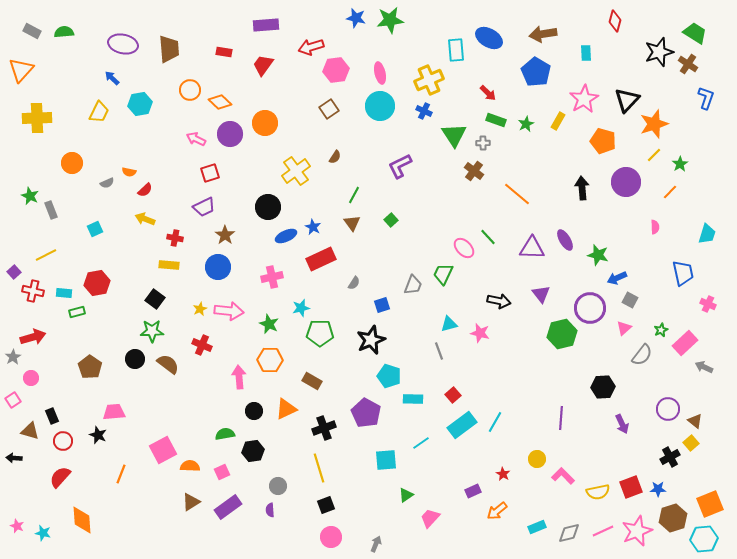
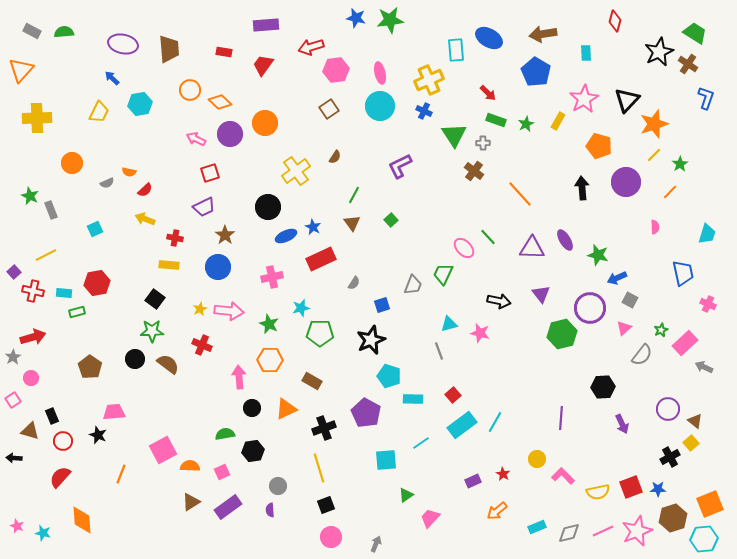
black star at (659, 52): rotated 8 degrees counterclockwise
orange pentagon at (603, 141): moved 4 px left, 5 px down
orange line at (517, 194): moved 3 px right; rotated 8 degrees clockwise
black circle at (254, 411): moved 2 px left, 3 px up
purple rectangle at (473, 491): moved 10 px up
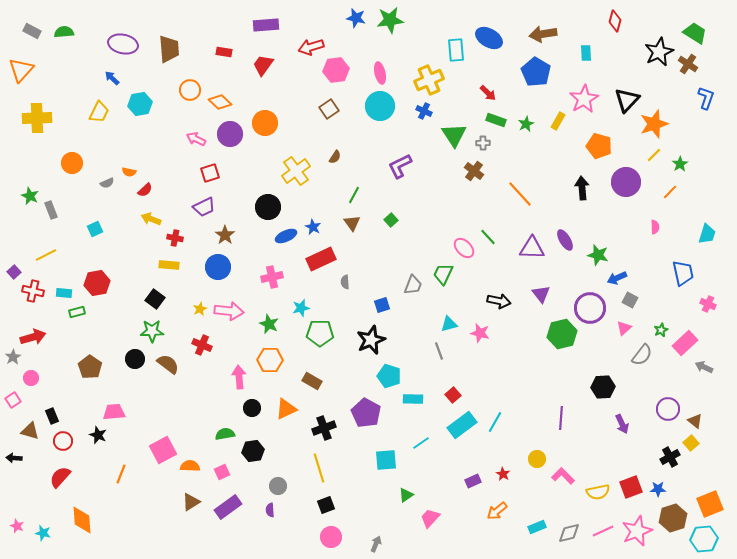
yellow arrow at (145, 219): moved 6 px right
gray semicircle at (354, 283): moved 9 px left, 1 px up; rotated 144 degrees clockwise
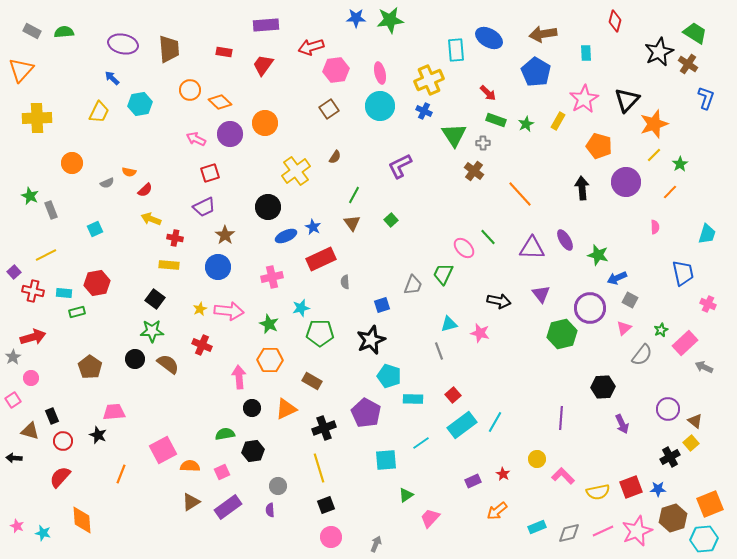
blue star at (356, 18): rotated 12 degrees counterclockwise
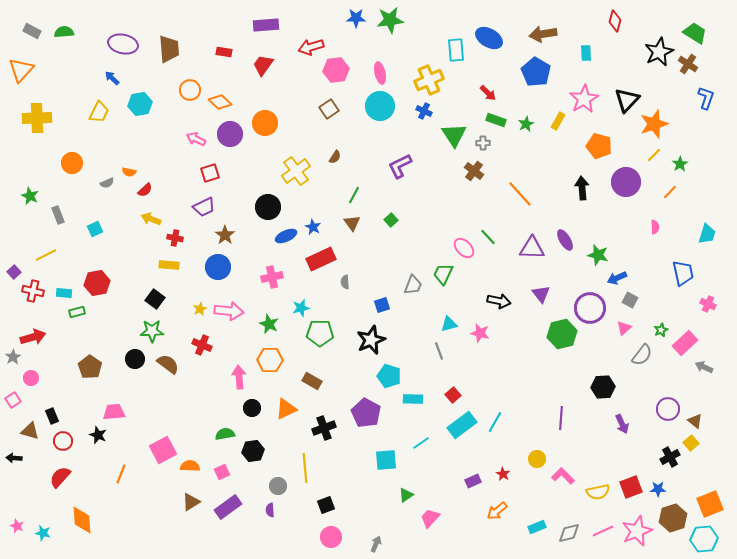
gray rectangle at (51, 210): moved 7 px right, 5 px down
yellow line at (319, 468): moved 14 px left; rotated 12 degrees clockwise
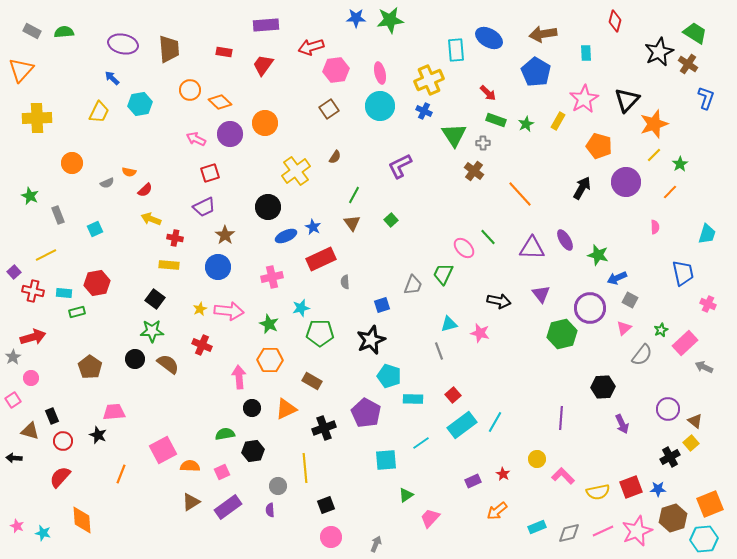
black arrow at (582, 188): rotated 35 degrees clockwise
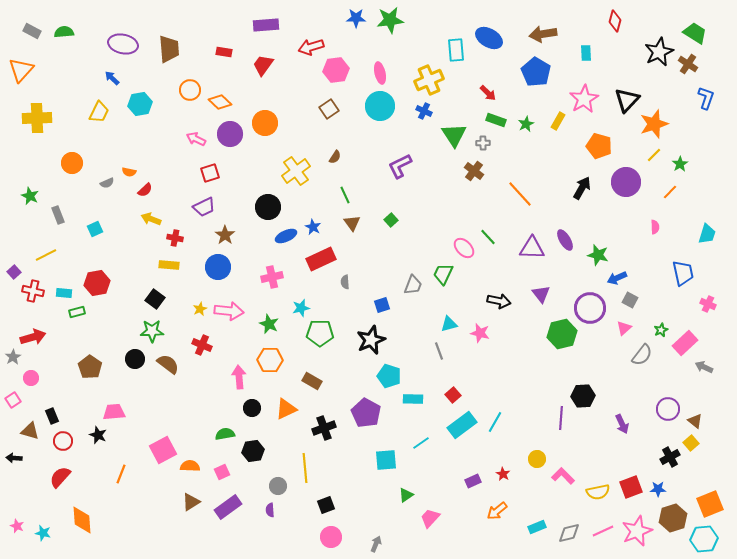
green line at (354, 195): moved 9 px left; rotated 54 degrees counterclockwise
black hexagon at (603, 387): moved 20 px left, 9 px down
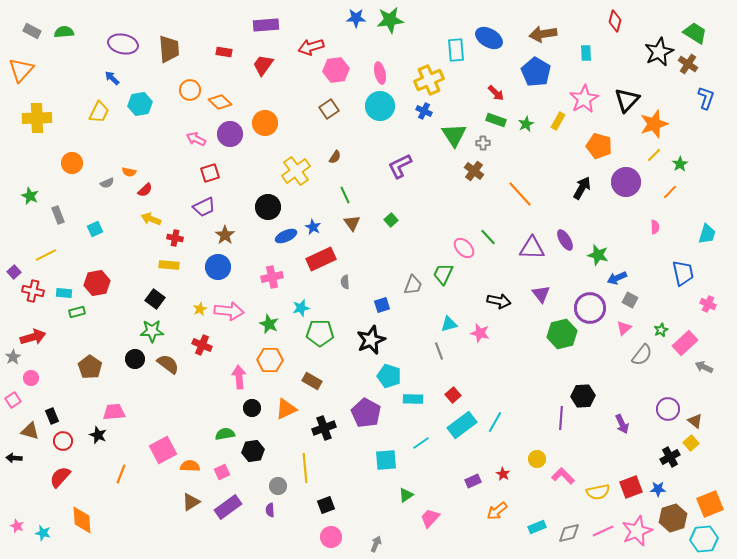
red arrow at (488, 93): moved 8 px right
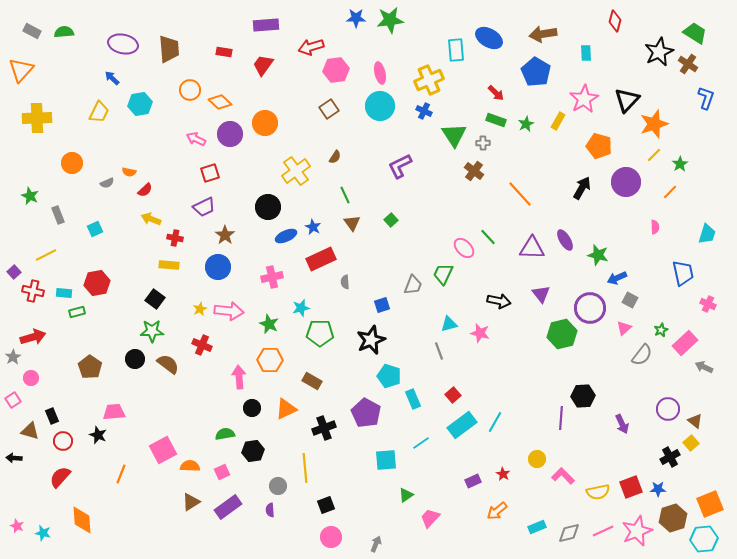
cyan rectangle at (413, 399): rotated 66 degrees clockwise
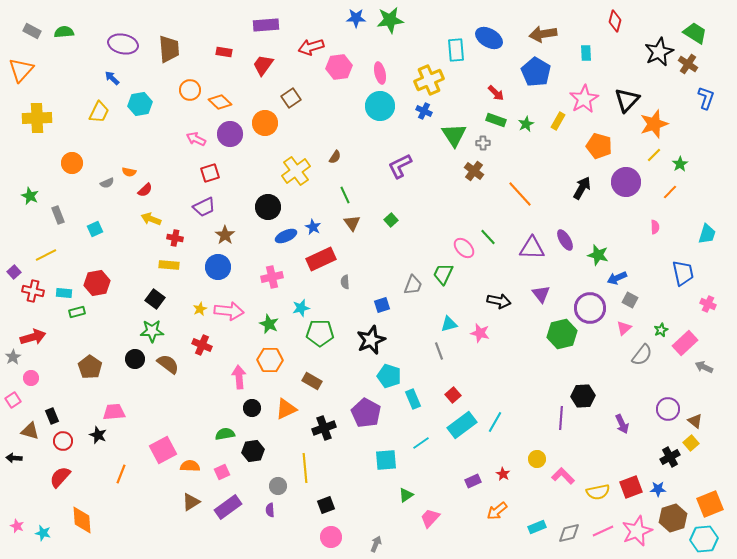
pink hexagon at (336, 70): moved 3 px right, 3 px up
brown square at (329, 109): moved 38 px left, 11 px up
